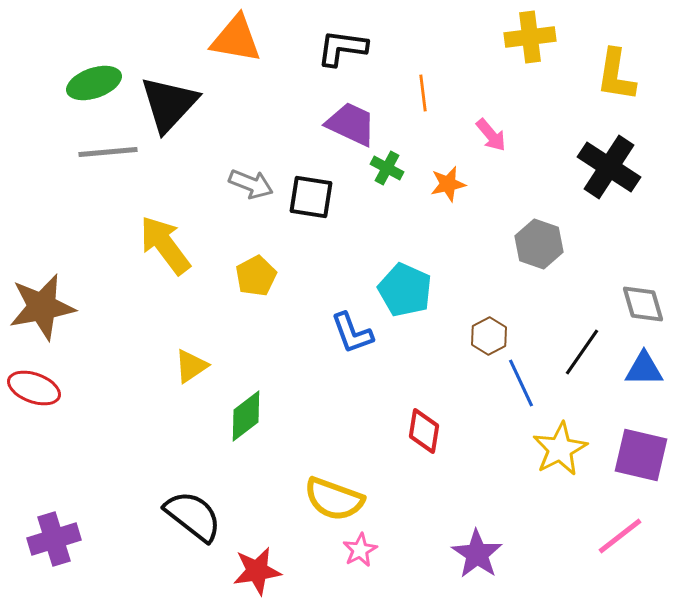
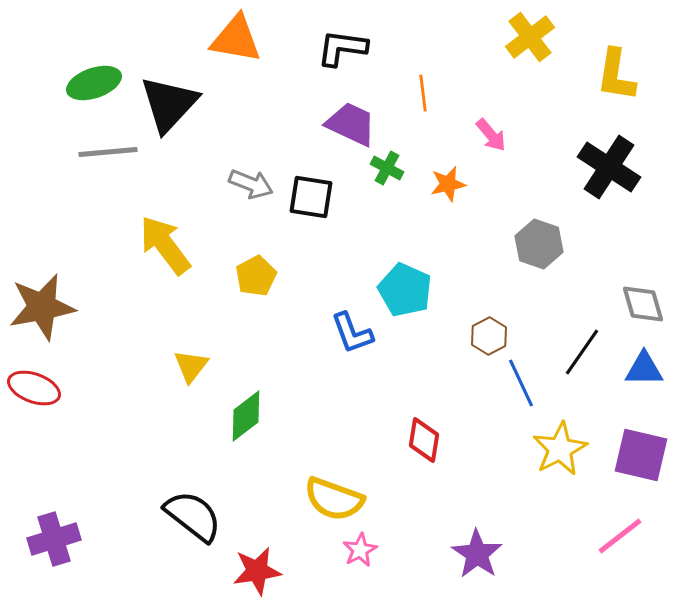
yellow cross: rotated 30 degrees counterclockwise
yellow triangle: rotated 18 degrees counterclockwise
red diamond: moved 9 px down
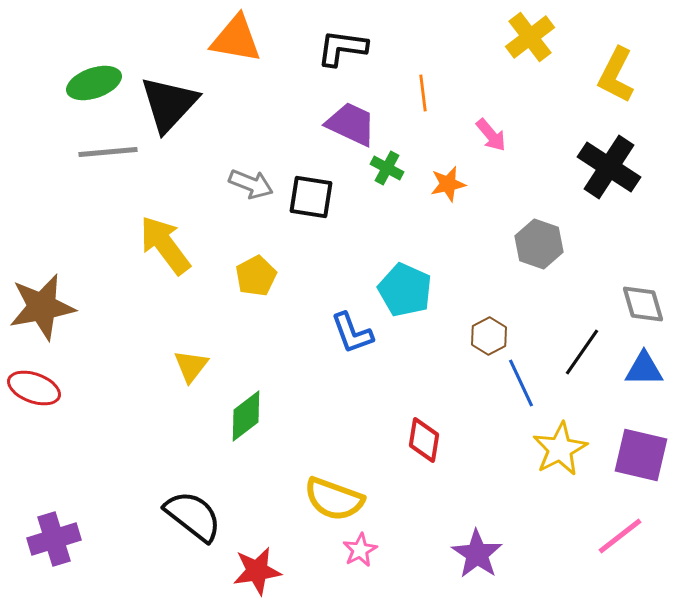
yellow L-shape: rotated 18 degrees clockwise
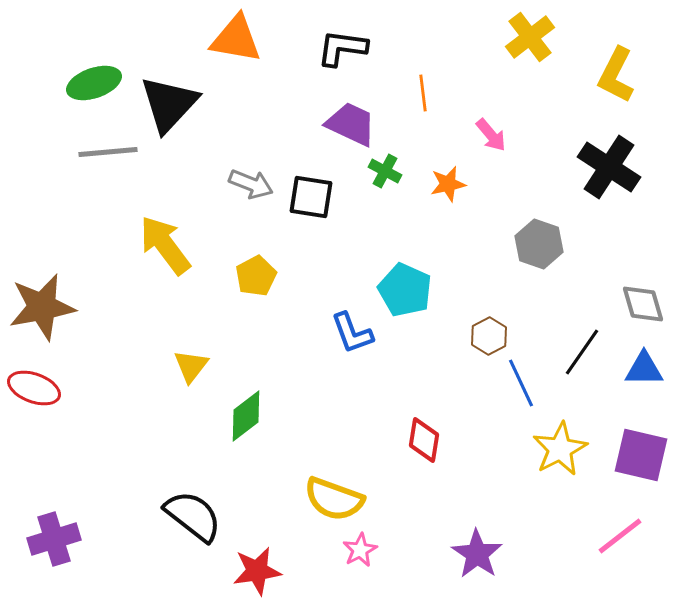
green cross: moved 2 px left, 3 px down
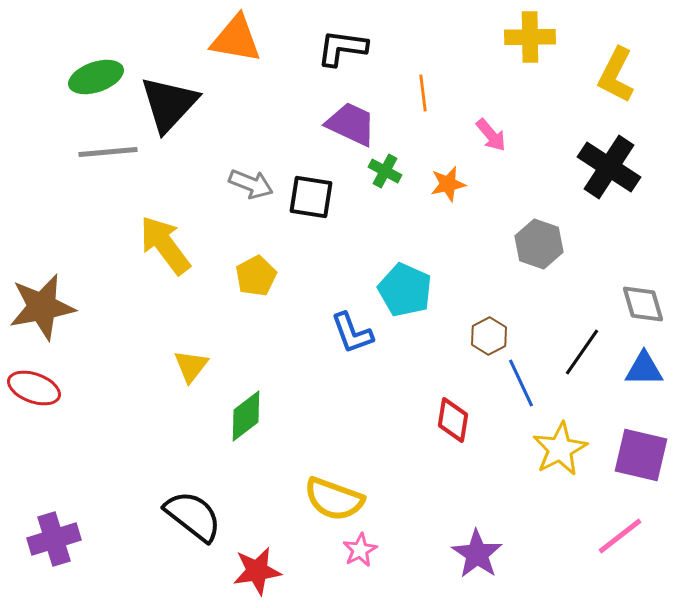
yellow cross: rotated 36 degrees clockwise
green ellipse: moved 2 px right, 6 px up
red diamond: moved 29 px right, 20 px up
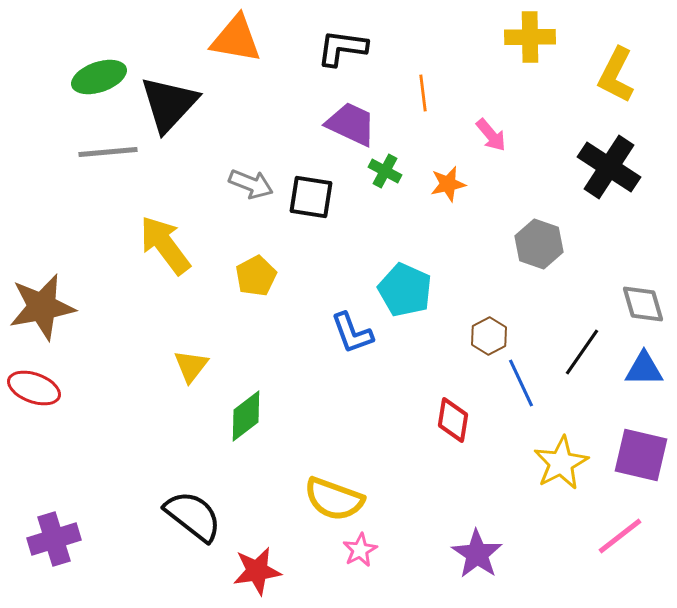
green ellipse: moved 3 px right
yellow star: moved 1 px right, 14 px down
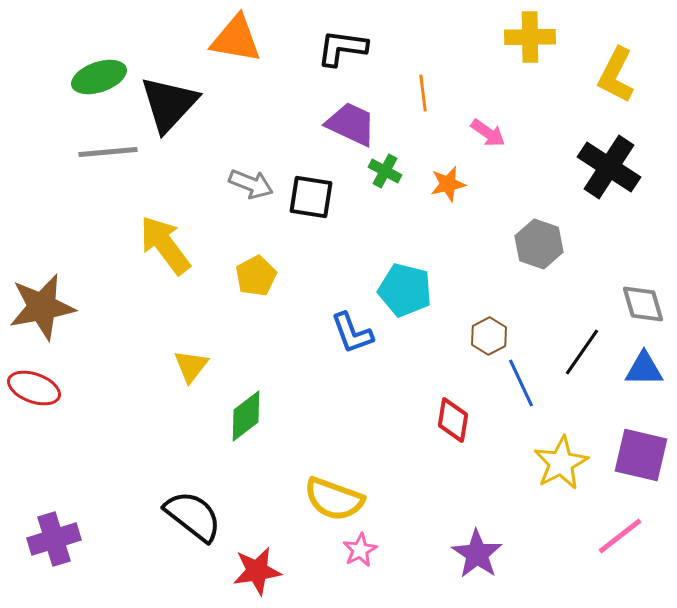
pink arrow: moved 3 px left, 2 px up; rotated 15 degrees counterclockwise
cyan pentagon: rotated 10 degrees counterclockwise
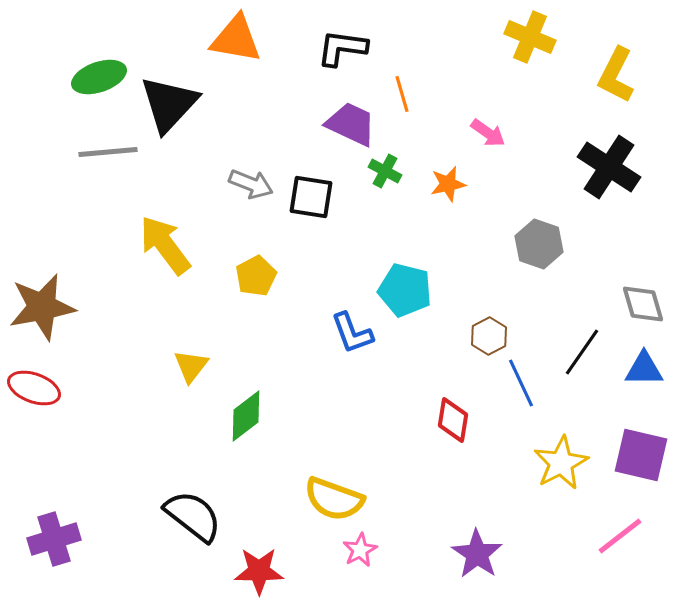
yellow cross: rotated 24 degrees clockwise
orange line: moved 21 px left, 1 px down; rotated 9 degrees counterclockwise
red star: moved 2 px right; rotated 9 degrees clockwise
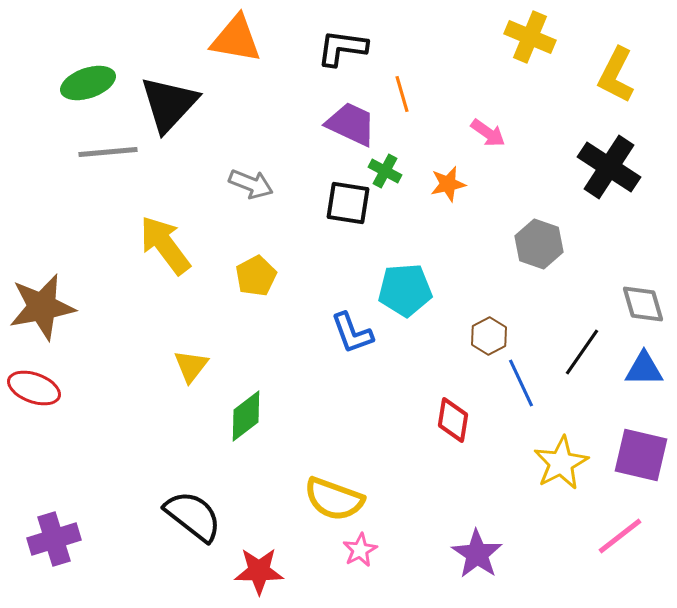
green ellipse: moved 11 px left, 6 px down
black square: moved 37 px right, 6 px down
cyan pentagon: rotated 18 degrees counterclockwise
